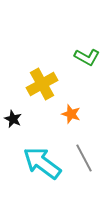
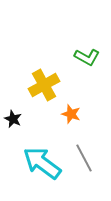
yellow cross: moved 2 px right, 1 px down
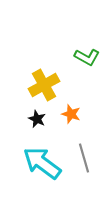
black star: moved 24 px right
gray line: rotated 12 degrees clockwise
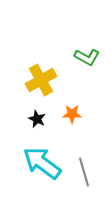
yellow cross: moved 3 px left, 5 px up
orange star: moved 1 px right; rotated 18 degrees counterclockwise
gray line: moved 14 px down
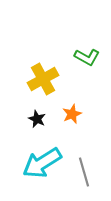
yellow cross: moved 2 px right, 1 px up
orange star: rotated 24 degrees counterclockwise
cyan arrow: rotated 69 degrees counterclockwise
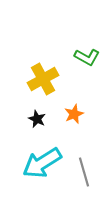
orange star: moved 2 px right
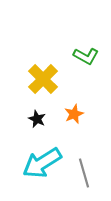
green L-shape: moved 1 px left, 1 px up
yellow cross: rotated 16 degrees counterclockwise
gray line: moved 1 px down
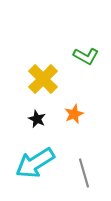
cyan arrow: moved 7 px left
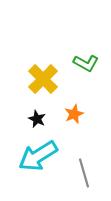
green L-shape: moved 7 px down
cyan arrow: moved 3 px right, 7 px up
